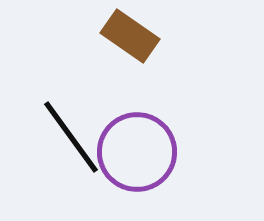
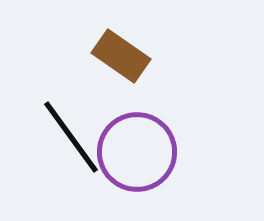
brown rectangle: moved 9 px left, 20 px down
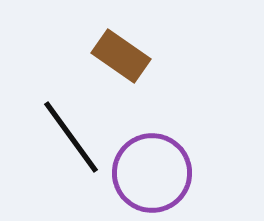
purple circle: moved 15 px right, 21 px down
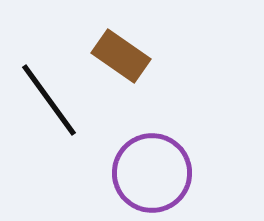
black line: moved 22 px left, 37 px up
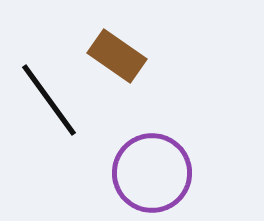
brown rectangle: moved 4 px left
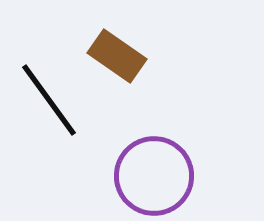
purple circle: moved 2 px right, 3 px down
